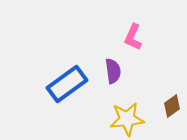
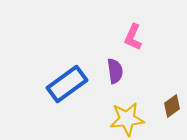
purple semicircle: moved 2 px right
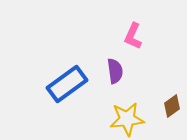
pink L-shape: moved 1 px up
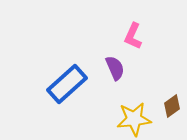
purple semicircle: moved 3 px up; rotated 15 degrees counterclockwise
blue rectangle: rotated 6 degrees counterclockwise
yellow star: moved 7 px right
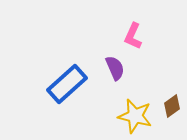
yellow star: moved 1 px right, 3 px up; rotated 20 degrees clockwise
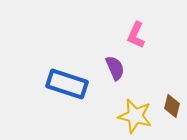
pink L-shape: moved 3 px right, 1 px up
blue rectangle: rotated 60 degrees clockwise
brown diamond: rotated 40 degrees counterclockwise
